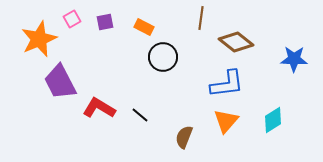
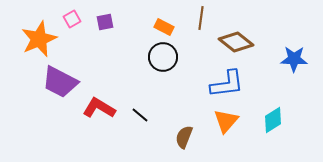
orange rectangle: moved 20 px right
purple trapezoid: rotated 36 degrees counterclockwise
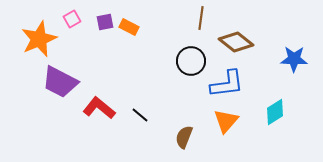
orange rectangle: moved 35 px left
black circle: moved 28 px right, 4 px down
red L-shape: rotated 8 degrees clockwise
cyan diamond: moved 2 px right, 8 px up
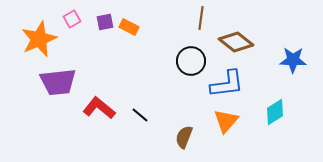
blue star: moved 1 px left, 1 px down
purple trapezoid: moved 2 px left; rotated 33 degrees counterclockwise
